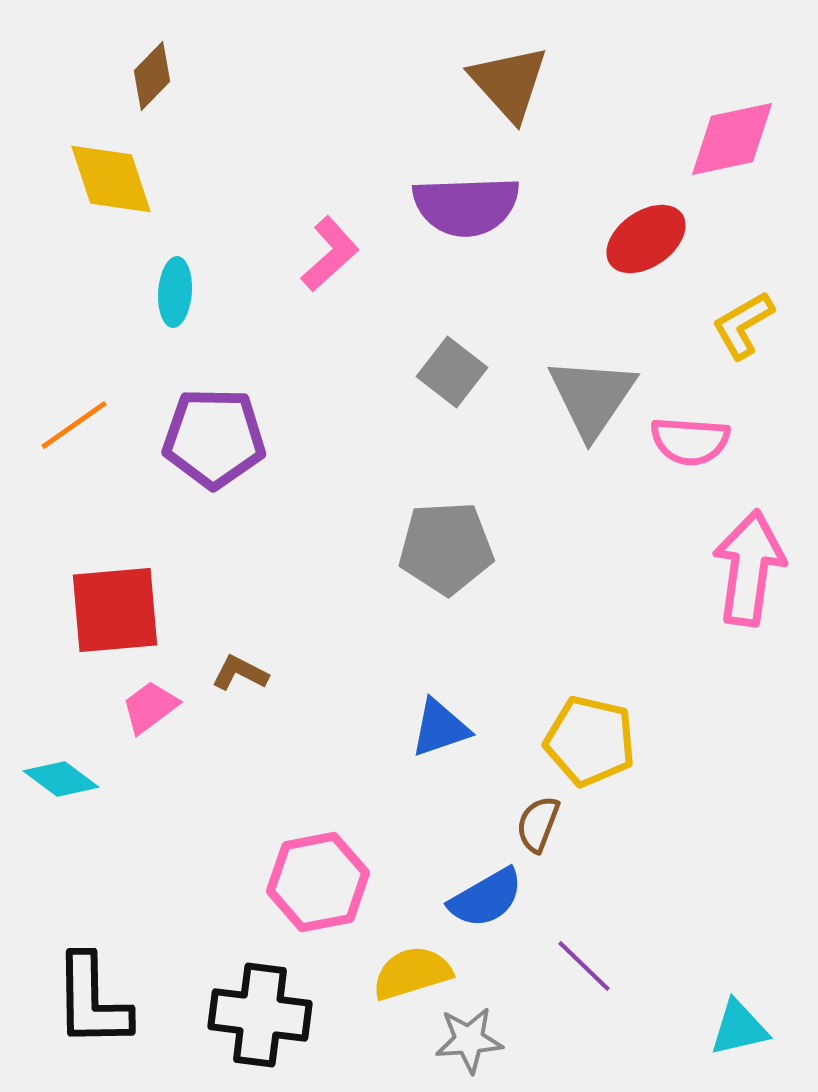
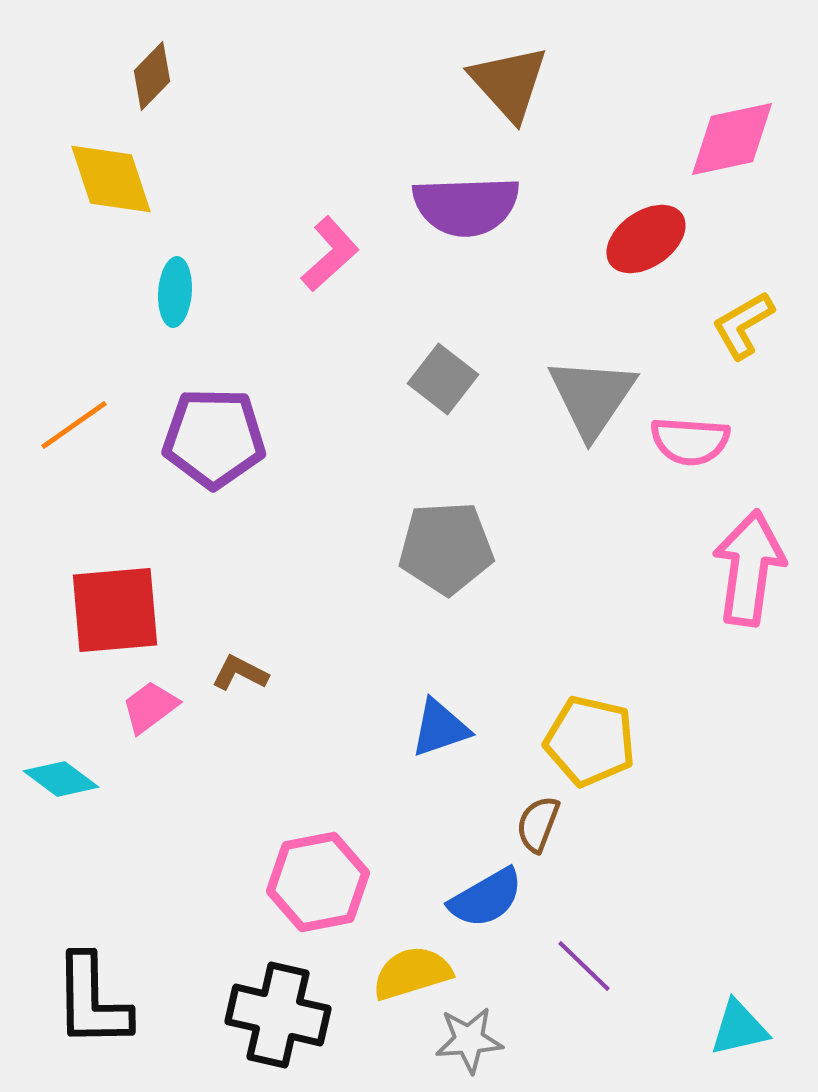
gray square: moved 9 px left, 7 px down
black cross: moved 18 px right; rotated 6 degrees clockwise
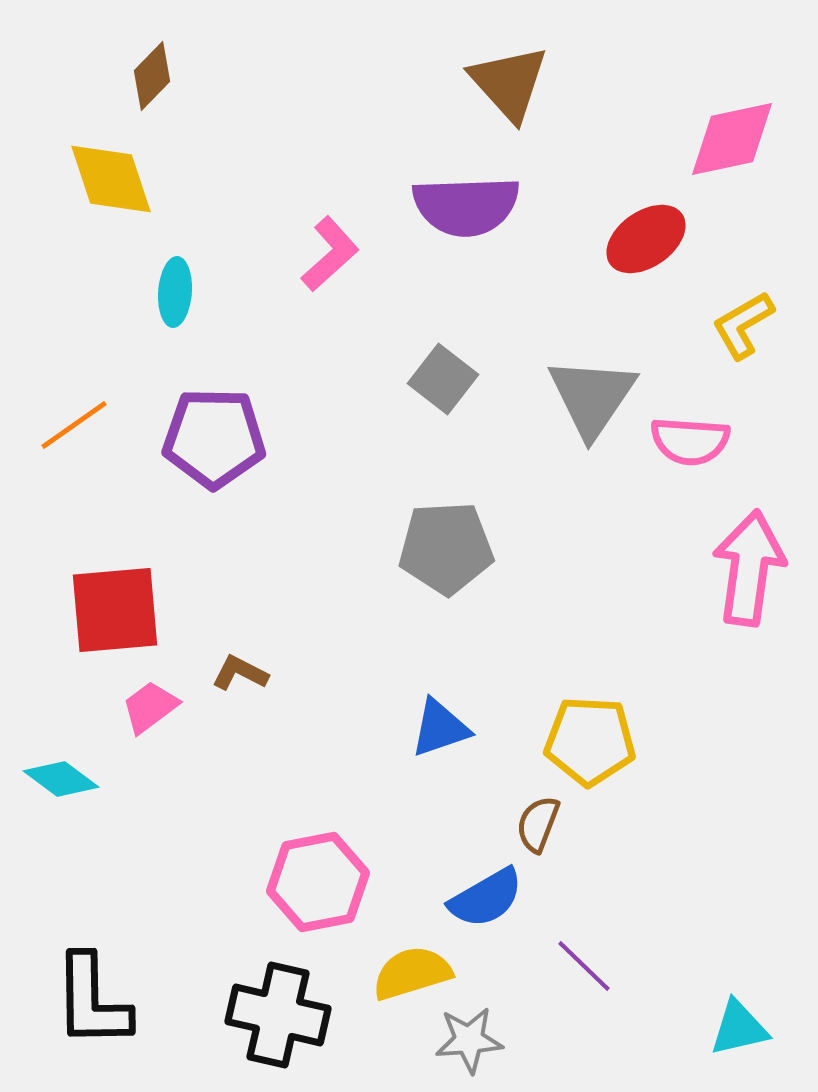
yellow pentagon: rotated 10 degrees counterclockwise
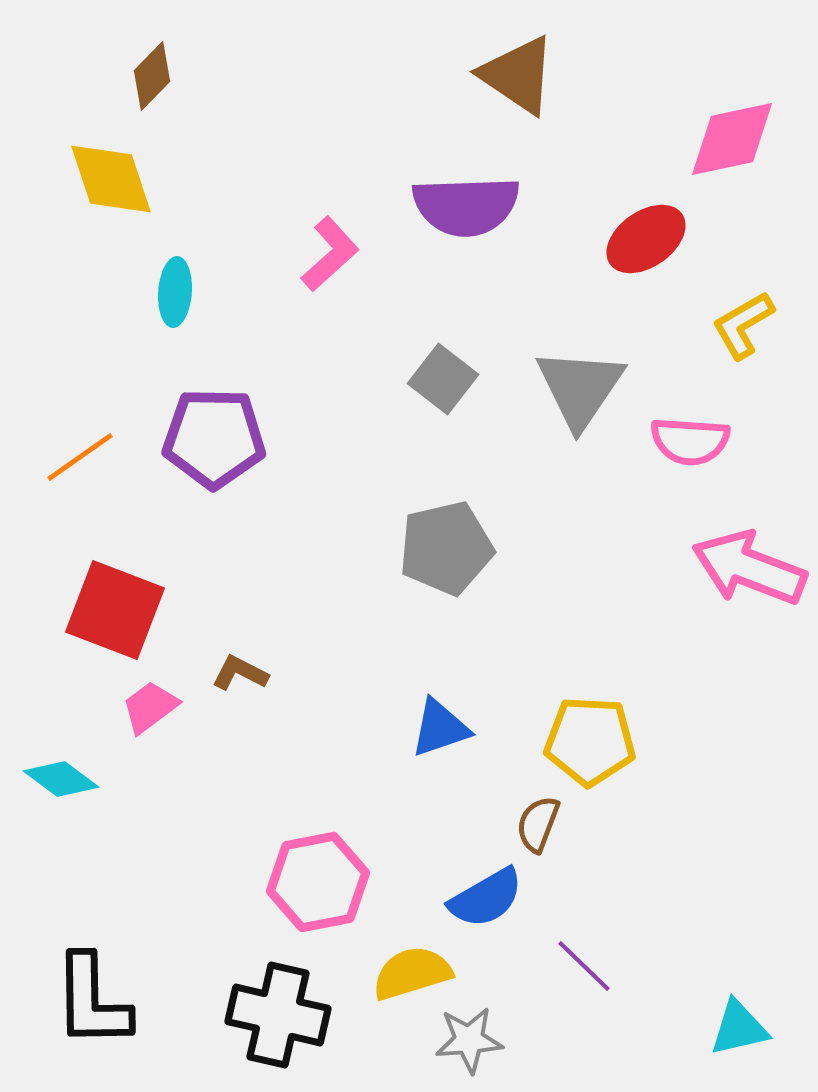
brown triangle: moved 9 px right, 8 px up; rotated 14 degrees counterclockwise
gray triangle: moved 12 px left, 9 px up
orange line: moved 6 px right, 32 px down
gray pentagon: rotated 10 degrees counterclockwise
pink arrow: rotated 77 degrees counterclockwise
red square: rotated 26 degrees clockwise
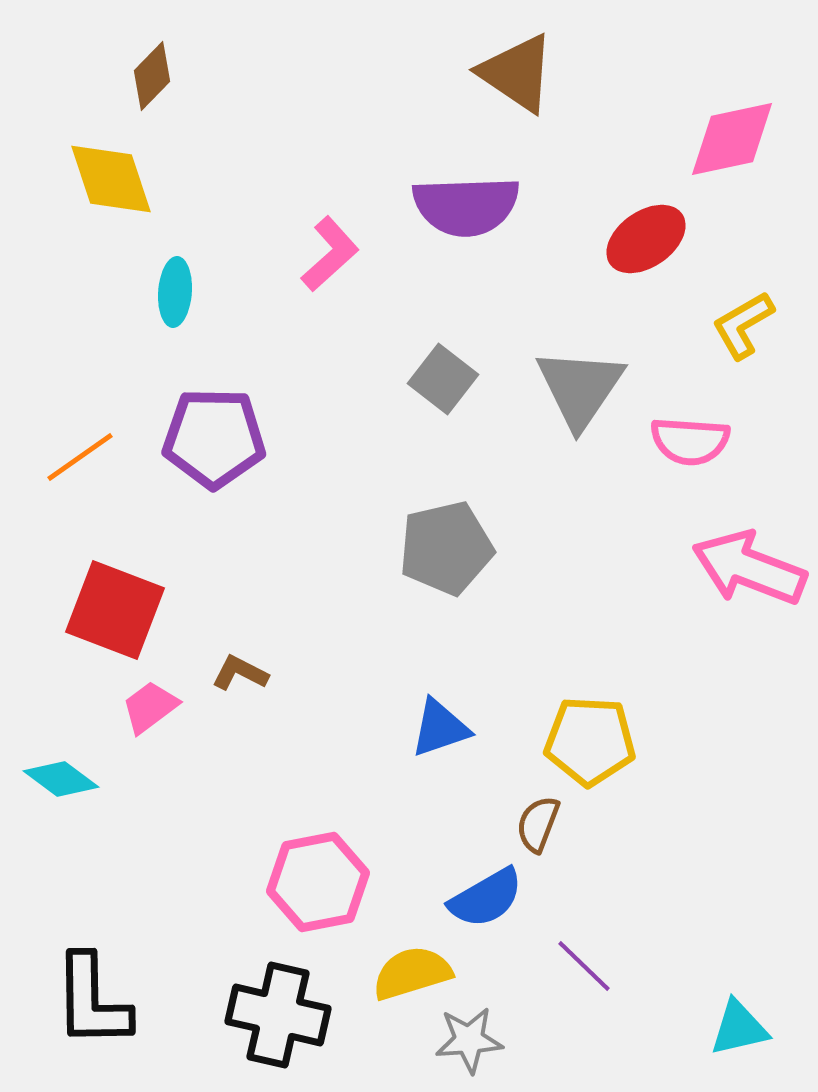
brown triangle: moved 1 px left, 2 px up
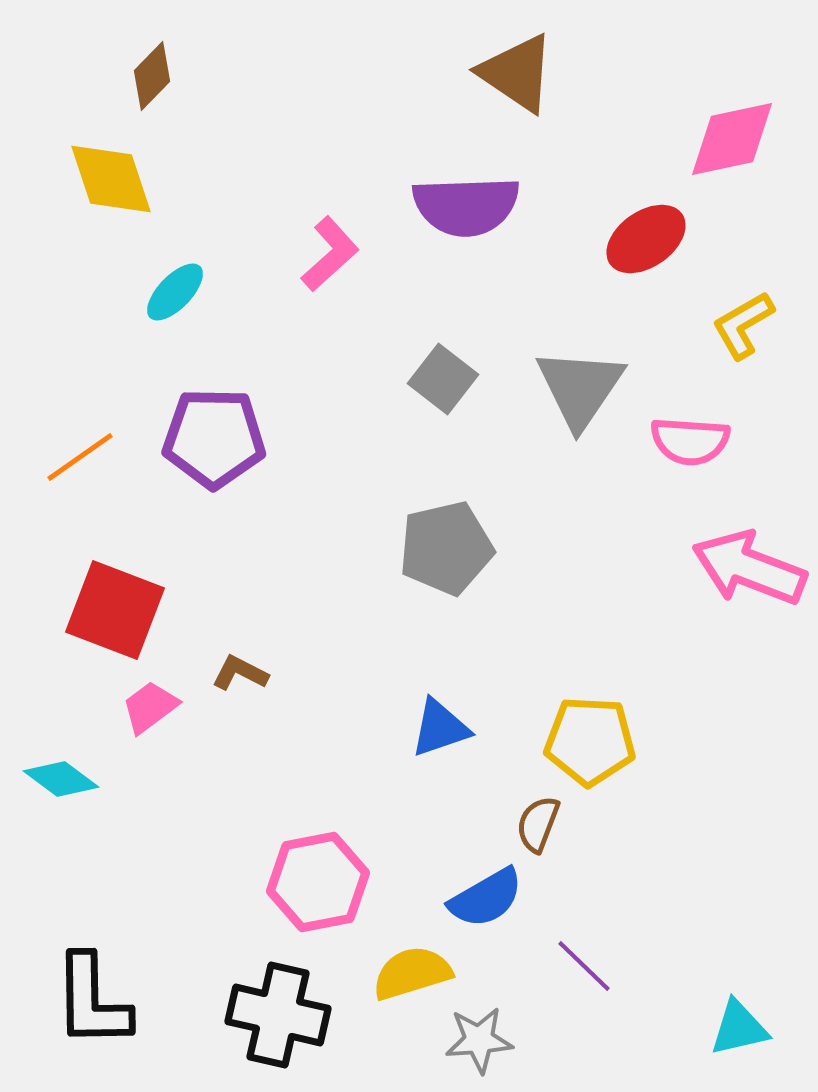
cyan ellipse: rotated 40 degrees clockwise
gray star: moved 10 px right
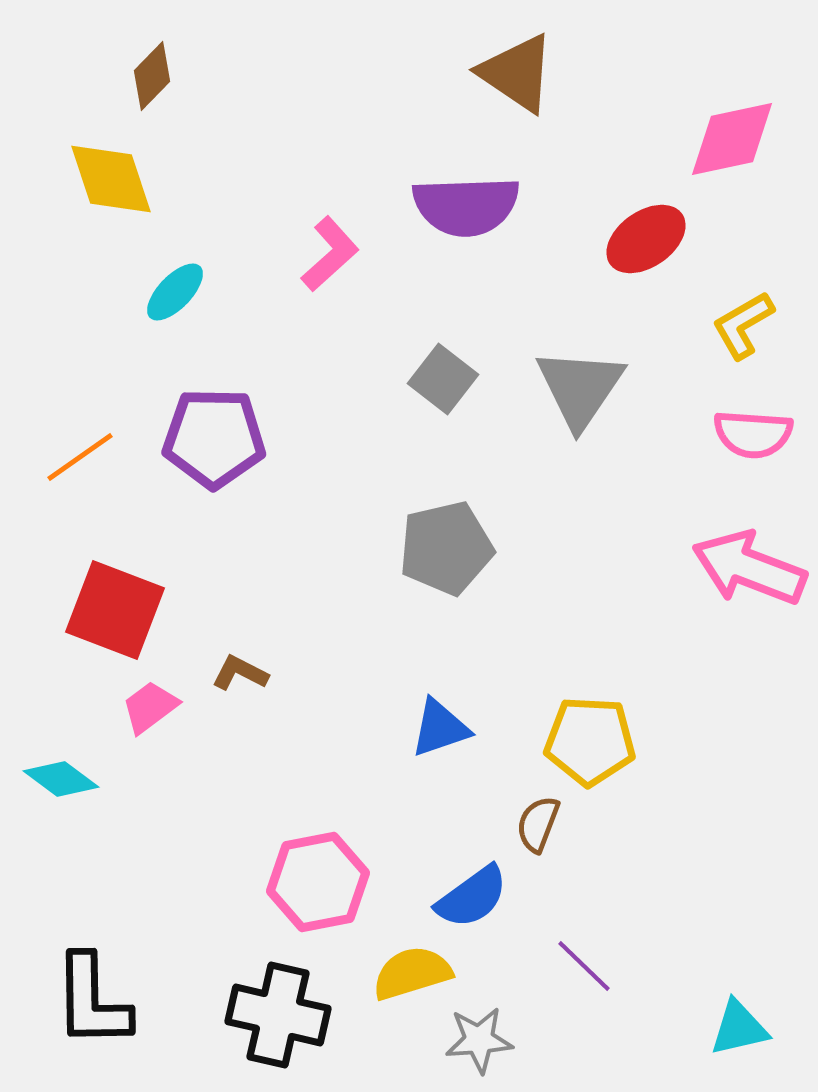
pink semicircle: moved 63 px right, 7 px up
blue semicircle: moved 14 px left, 1 px up; rotated 6 degrees counterclockwise
